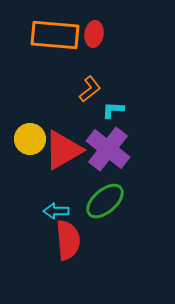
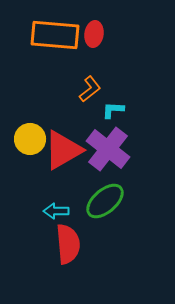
red semicircle: moved 4 px down
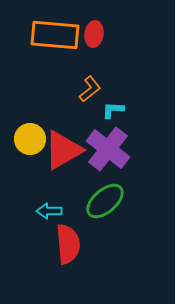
cyan arrow: moved 7 px left
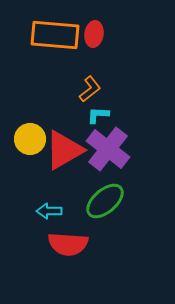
cyan L-shape: moved 15 px left, 5 px down
red triangle: moved 1 px right
red semicircle: rotated 99 degrees clockwise
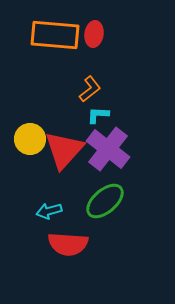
red triangle: rotated 18 degrees counterclockwise
cyan arrow: rotated 15 degrees counterclockwise
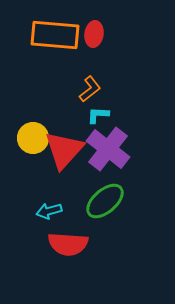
yellow circle: moved 3 px right, 1 px up
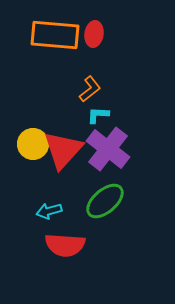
yellow circle: moved 6 px down
red triangle: moved 1 px left
red semicircle: moved 3 px left, 1 px down
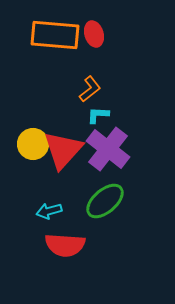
red ellipse: rotated 25 degrees counterclockwise
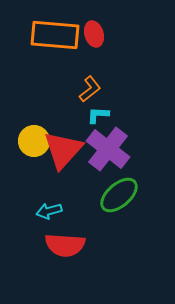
yellow circle: moved 1 px right, 3 px up
green ellipse: moved 14 px right, 6 px up
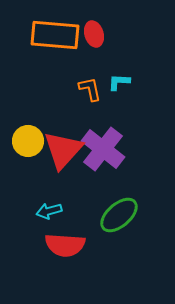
orange L-shape: rotated 64 degrees counterclockwise
cyan L-shape: moved 21 px right, 33 px up
yellow circle: moved 6 px left
purple cross: moved 5 px left
green ellipse: moved 20 px down
